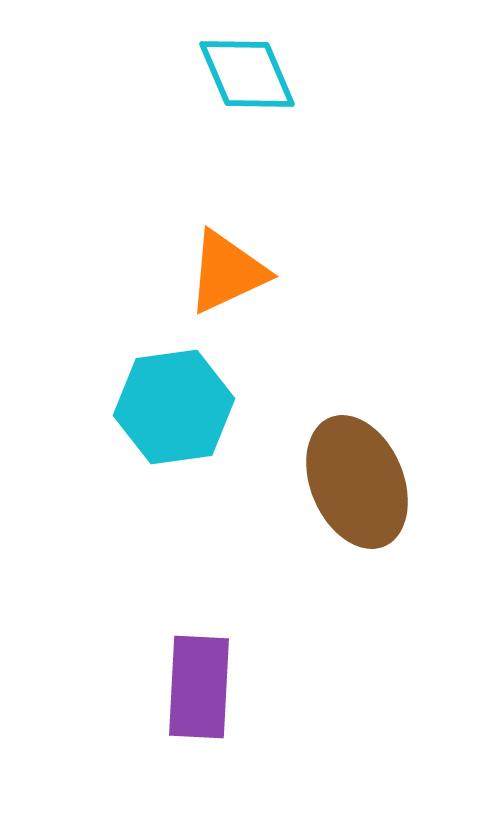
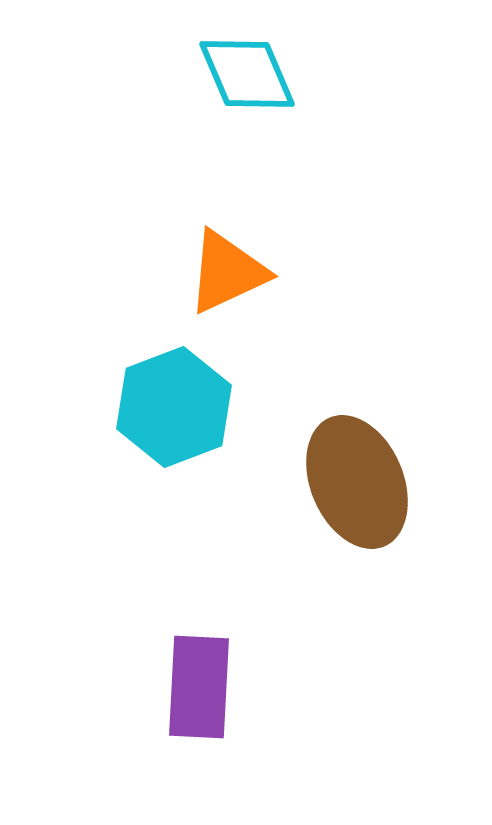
cyan hexagon: rotated 13 degrees counterclockwise
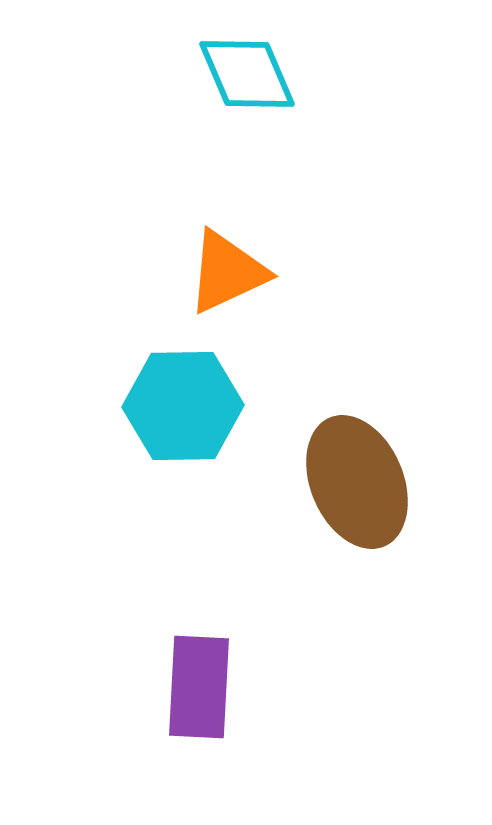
cyan hexagon: moved 9 px right, 1 px up; rotated 20 degrees clockwise
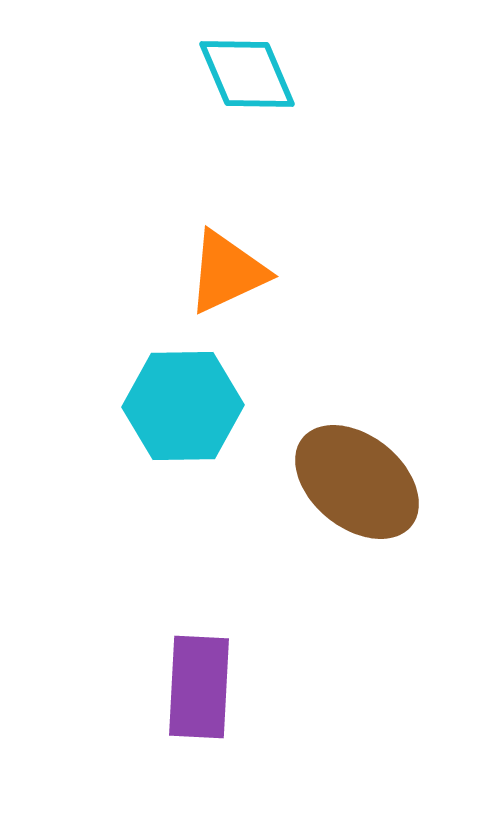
brown ellipse: rotated 28 degrees counterclockwise
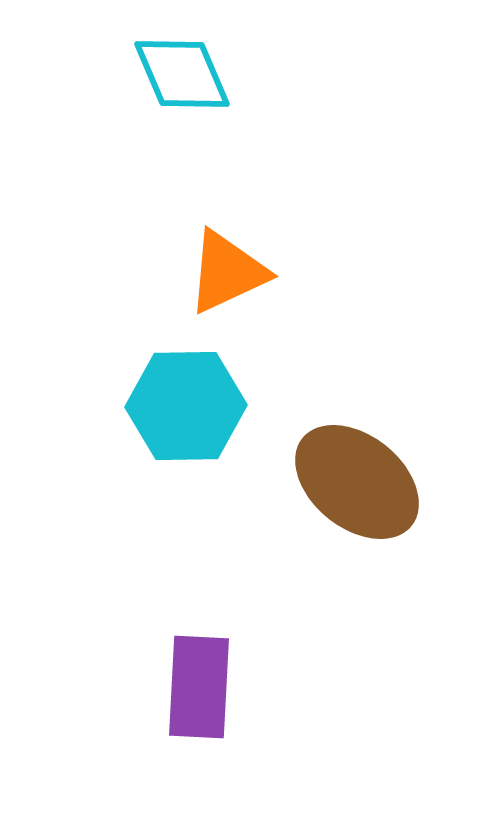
cyan diamond: moved 65 px left
cyan hexagon: moved 3 px right
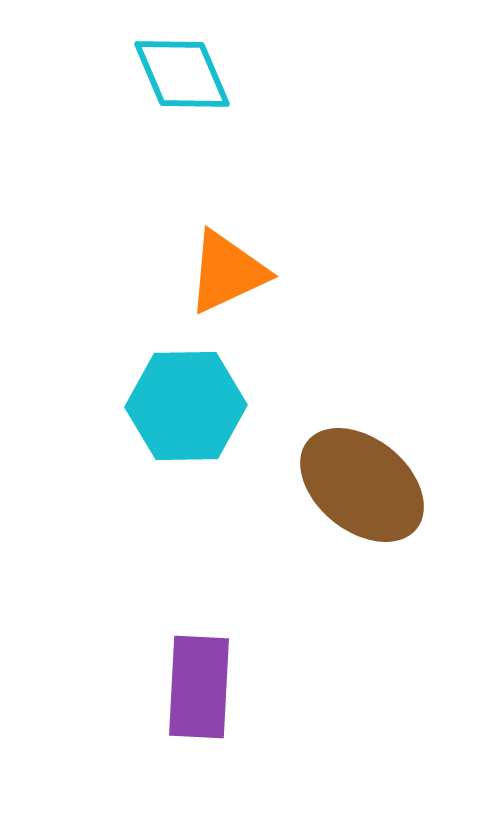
brown ellipse: moved 5 px right, 3 px down
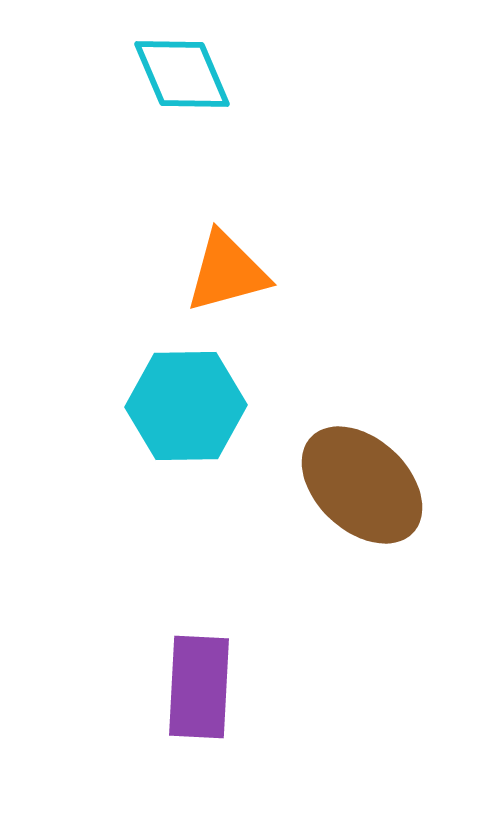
orange triangle: rotated 10 degrees clockwise
brown ellipse: rotated 4 degrees clockwise
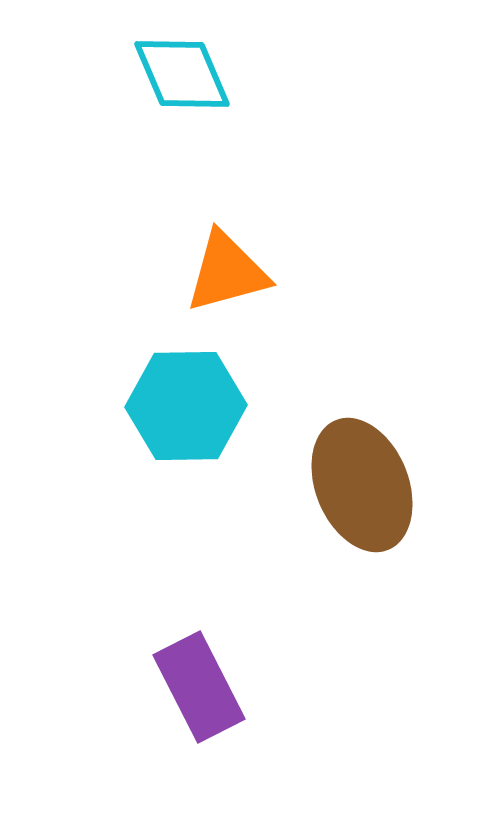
brown ellipse: rotated 25 degrees clockwise
purple rectangle: rotated 30 degrees counterclockwise
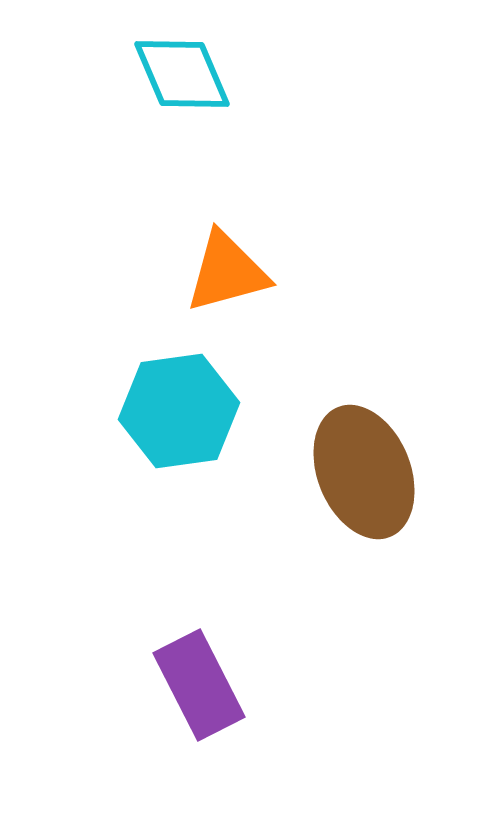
cyan hexagon: moved 7 px left, 5 px down; rotated 7 degrees counterclockwise
brown ellipse: moved 2 px right, 13 px up
purple rectangle: moved 2 px up
